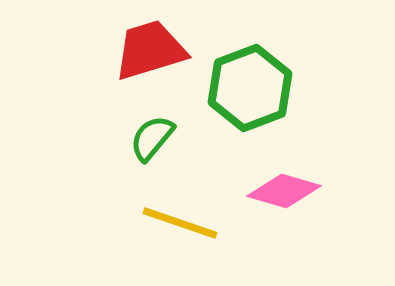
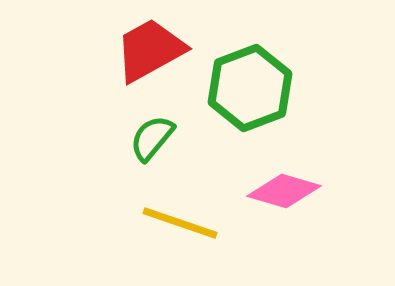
red trapezoid: rotated 12 degrees counterclockwise
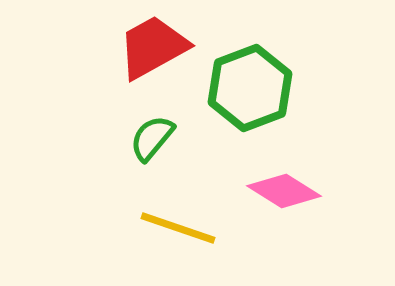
red trapezoid: moved 3 px right, 3 px up
pink diamond: rotated 16 degrees clockwise
yellow line: moved 2 px left, 5 px down
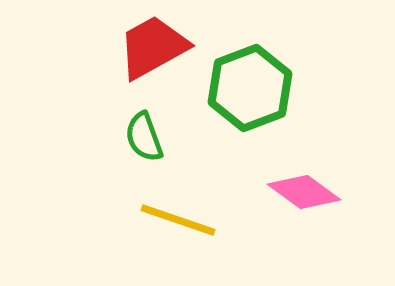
green semicircle: moved 8 px left, 1 px up; rotated 60 degrees counterclockwise
pink diamond: moved 20 px right, 1 px down; rotated 4 degrees clockwise
yellow line: moved 8 px up
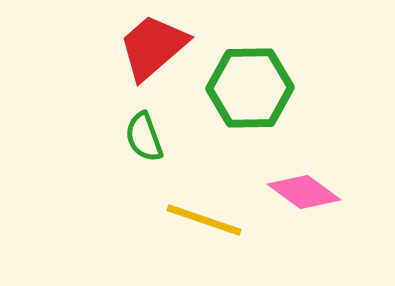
red trapezoid: rotated 12 degrees counterclockwise
green hexagon: rotated 20 degrees clockwise
yellow line: moved 26 px right
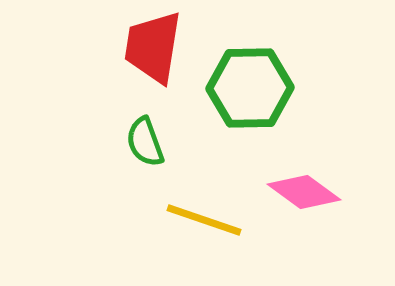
red trapezoid: rotated 40 degrees counterclockwise
green semicircle: moved 1 px right, 5 px down
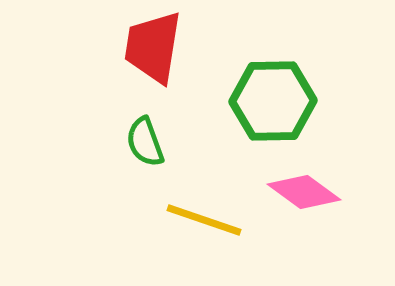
green hexagon: moved 23 px right, 13 px down
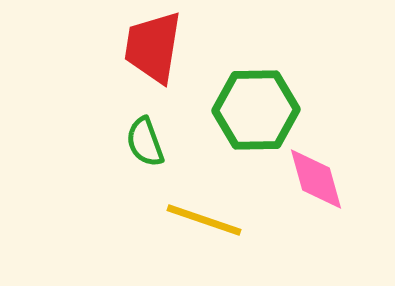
green hexagon: moved 17 px left, 9 px down
pink diamond: moved 12 px right, 13 px up; rotated 38 degrees clockwise
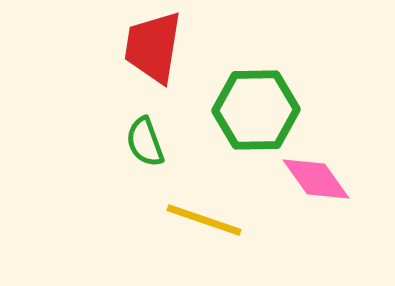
pink diamond: rotated 20 degrees counterclockwise
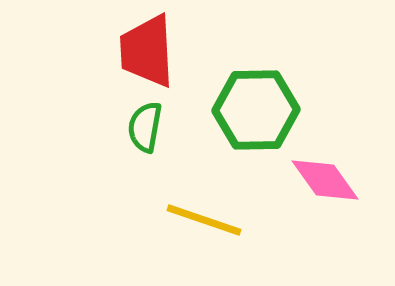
red trapezoid: moved 6 px left, 4 px down; rotated 12 degrees counterclockwise
green semicircle: moved 15 px up; rotated 30 degrees clockwise
pink diamond: moved 9 px right, 1 px down
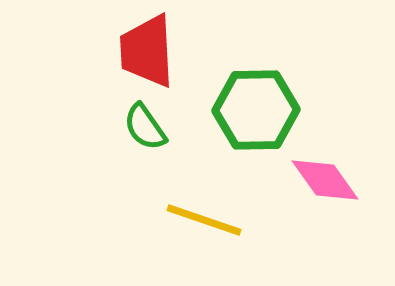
green semicircle: rotated 45 degrees counterclockwise
